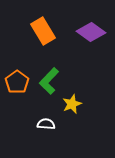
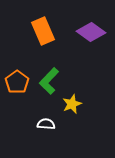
orange rectangle: rotated 8 degrees clockwise
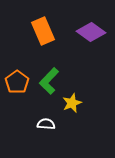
yellow star: moved 1 px up
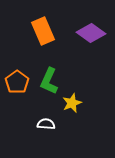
purple diamond: moved 1 px down
green L-shape: rotated 20 degrees counterclockwise
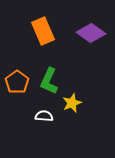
white semicircle: moved 2 px left, 8 px up
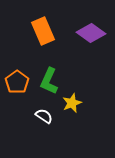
white semicircle: rotated 30 degrees clockwise
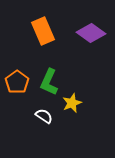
green L-shape: moved 1 px down
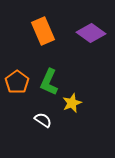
white semicircle: moved 1 px left, 4 px down
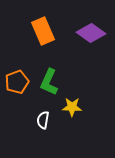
orange pentagon: rotated 15 degrees clockwise
yellow star: moved 4 px down; rotated 24 degrees clockwise
white semicircle: rotated 114 degrees counterclockwise
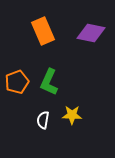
purple diamond: rotated 24 degrees counterclockwise
yellow star: moved 8 px down
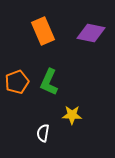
white semicircle: moved 13 px down
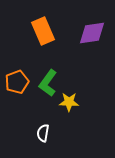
purple diamond: moved 1 px right; rotated 20 degrees counterclockwise
green L-shape: moved 1 px left, 1 px down; rotated 12 degrees clockwise
yellow star: moved 3 px left, 13 px up
